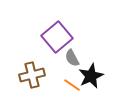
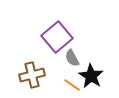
black star: rotated 15 degrees counterclockwise
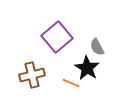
gray semicircle: moved 25 px right, 11 px up
black star: moved 4 px left, 8 px up
orange line: moved 1 px left, 2 px up; rotated 12 degrees counterclockwise
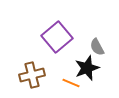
black star: rotated 20 degrees clockwise
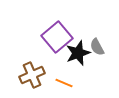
black star: moved 9 px left, 15 px up
brown cross: rotated 10 degrees counterclockwise
orange line: moved 7 px left
